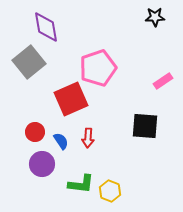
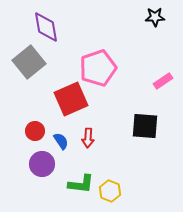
red circle: moved 1 px up
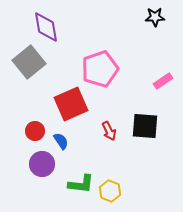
pink pentagon: moved 2 px right, 1 px down
red square: moved 5 px down
red arrow: moved 21 px right, 7 px up; rotated 30 degrees counterclockwise
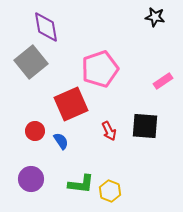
black star: rotated 12 degrees clockwise
gray square: moved 2 px right
purple circle: moved 11 px left, 15 px down
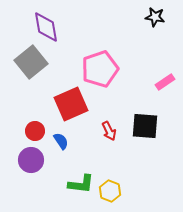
pink rectangle: moved 2 px right, 1 px down
purple circle: moved 19 px up
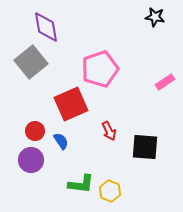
black square: moved 21 px down
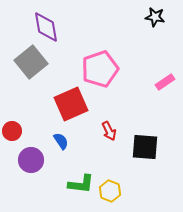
red circle: moved 23 px left
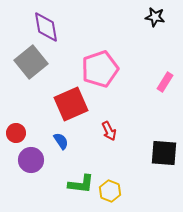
pink rectangle: rotated 24 degrees counterclockwise
red circle: moved 4 px right, 2 px down
black square: moved 19 px right, 6 px down
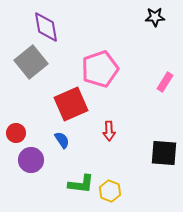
black star: rotated 12 degrees counterclockwise
red arrow: rotated 24 degrees clockwise
blue semicircle: moved 1 px right, 1 px up
